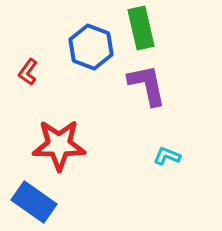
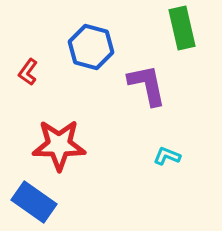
green rectangle: moved 41 px right
blue hexagon: rotated 6 degrees counterclockwise
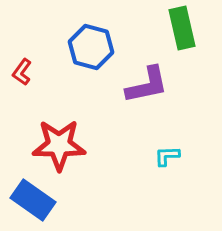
red L-shape: moved 6 px left
purple L-shape: rotated 90 degrees clockwise
cyan L-shape: rotated 24 degrees counterclockwise
blue rectangle: moved 1 px left, 2 px up
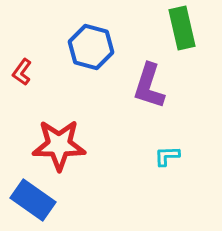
purple L-shape: moved 2 px right, 1 px down; rotated 120 degrees clockwise
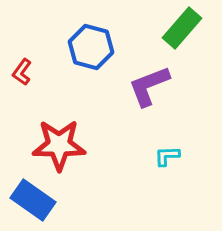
green rectangle: rotated 54 degrees clockwise
purple L-shape: rotated 51 degrees clockwise
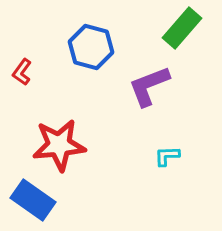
red star: rotated 6 degrees counterclockwise
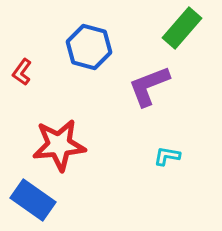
blue hexagon: moved 2 px left
cyan L-shape: rotated 12 degrees clockwise
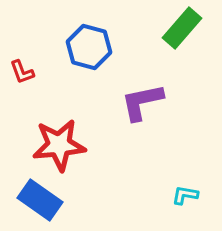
red L-shape: rotated 56 degrees counterclockwise
purple L-shape: moved 7 px left, 16 px down; rotated 9 degrees clockwise
cyan L-shape: moved 18 px right, 39 px down
blue rectangle: moved 7 px right
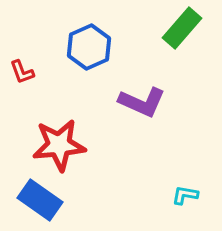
blue hexagon: rotated 21 degrees clockwise
purple L-shape: rotated 144 degrees counterclockwise
